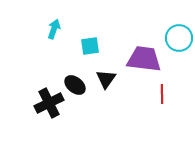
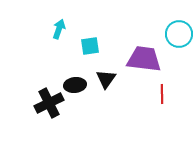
cyan arrow: moved 5 px right
cyan circle: moved 4 px up
black ellipse: rotated 45 degrees counterclockwise
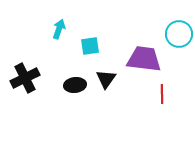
black cross: moved 24 px left, 25 px up
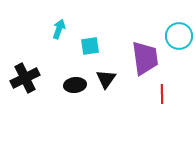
cyan circle: moved 2 px down
purple trapezoid: moved 1 px right, 1 px up; rotated 75 degrees clockwise
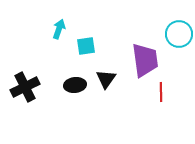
cyan circle: moved 2 px up
cyan square: moved 4 px left
purple trapezoid: moved 2 px down
black cross: moved 9 px down
red line: moved 1 px left, 2 px up
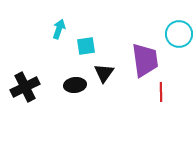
black triangle: moved 2 px left, 6 px up
